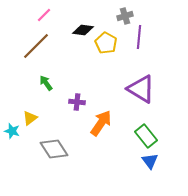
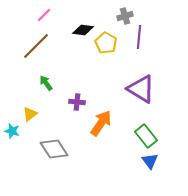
yellow triangle: moved 4 px up
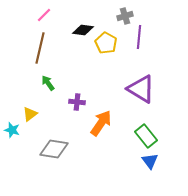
brown line: moved 4 px right, 2 px down; rotated 32 degrees counterclockwise
green arrow: moved 2 px right
cyan star: moved 1 px up
gray diamond: rotated 48 degrees counterclockwise
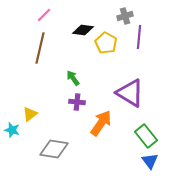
green arrow: moved 25 px right, 5 px up
purple triangle: moved 11 px left, 4 px down
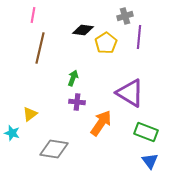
pink line: moved 11 px left; rotated 35 degrees counterclockwise
yellow pentagon: rotated 10 degrees clockwise
green arrow: rotated 56 degrees clockwise
cyan star: moved 3 px down
green rectangle: moved 4 px up; rotated 30 degrees counterclockwise
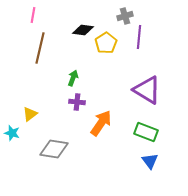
purple triangle: moved 17 px right, 3 px up
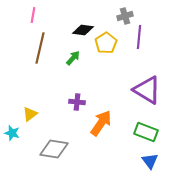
green arrow: moved 20 px up; rotated 21 degrees clockwise
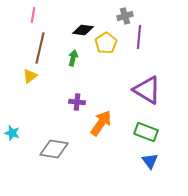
green arrow: rotated 28 degrees counterclockwise
yellow triangle: moved 38 px up
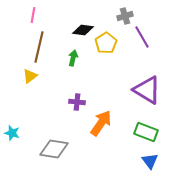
purple line: moved 3 px right; rotated 35 degrees counterclockwise
brown line: moved 1 px left, 1 px up
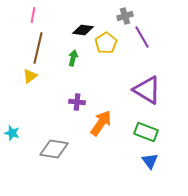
brown line: moved 1 px left, 1 px down
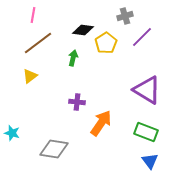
purple line: rotated 75 degrees clockwise
brown line: moved 5 px up; rotated 40 degrees clockwise
